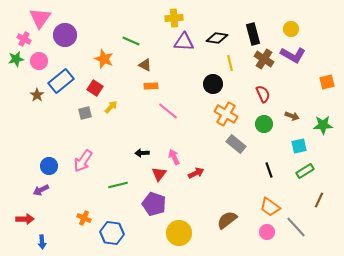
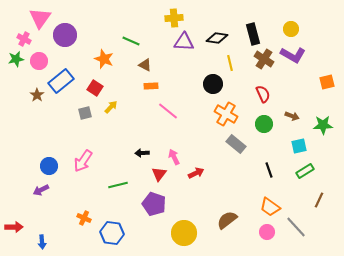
red arrow at (25, 219): moved 11 px left, 8 px down
yellow circle at (179, 233): moved 5 px right
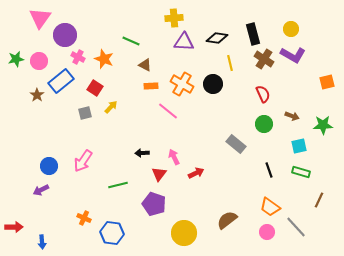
pink cross at (24, 39): moved 54 px right, 18 px down
orange cross at (226, 114): moved 44 px left, 30 px up
green rectangle at (305, 171): moved 4 px left, 1 px down; rotated 48 degrees clockwise
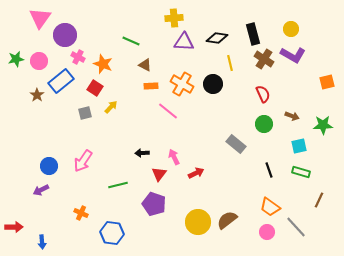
orange star at (104, 59): moved 1 px left, 5 px down
orange cross at (84, 218): moved 3 px left, 5 px up
yellow circle at (184, 233): moved 14 px right, 11 px up
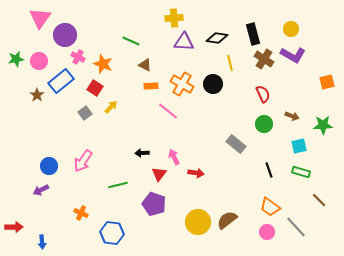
gray square at (85, 113): rotated 24 degrees counterclockwise
red arrow at (196, 173): rotated 35 degrees clockwise
brown line at (319, 200): rotated 70 degrees counterclockwise
